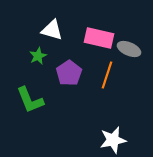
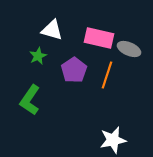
purple pentagon: moved 5 px right, 3 px up
green L-shape: rotated 56 degrees clockwise
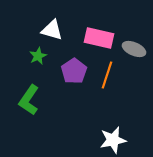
gray ellipse: moved 5 px right
purple pentagon: moved 1 px down
green L-shape: moved 1 px left
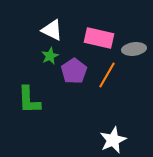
white triangle: rotated 10 degrees clockwise
gray ellipse: rotated 30 degrees counterclockwise
green star: moved 12 px right
orange line: rotated 12 degrees clockwise
green L-shape: rotated 36 degrees counterclockwise
white star: rotated 12 degrees counterclockwise
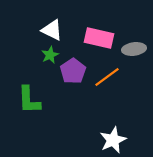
green star: moved 1 px up
purple pentagon: moved 1 px left
orange line: moved 2 px down; rotated 24 degrees clockwise
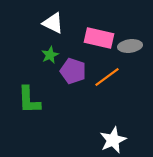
white triangle: moved 1 px right, 7 px up
gray ellipse: moved 4 px left, 3 px up
purple pentagon: rotated 20 degrees counterclockwise
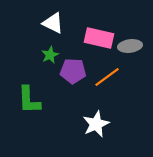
purple pentagon: rotated 15 degrees counterclockwise
white star: moved 17 px left, 16 px up
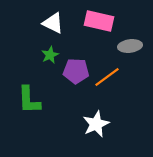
pink rectangle: moved 17 px up
purple pentagon: moved 3 px right
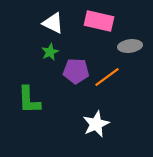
green star: moved 3 px up
